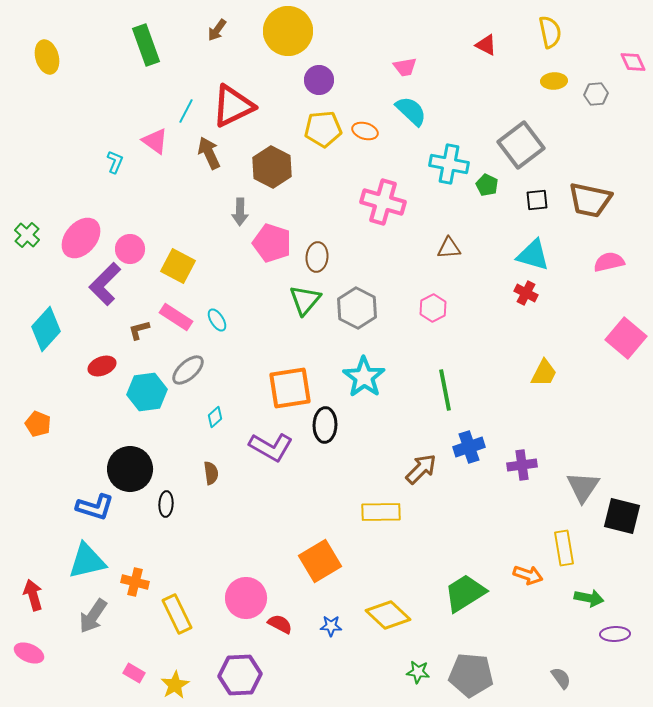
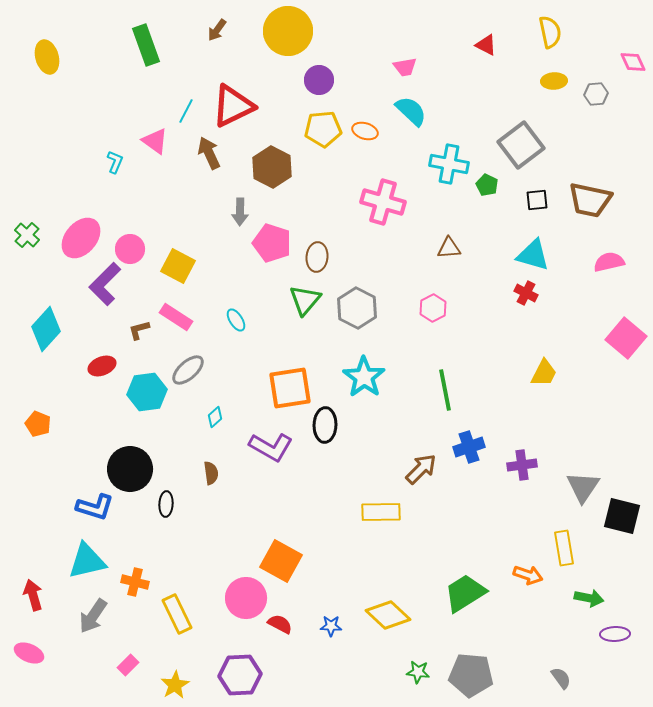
cyan ellipse at (217, 320): moved 19 px right
orange square at (320, 561): moved 39 px left; rotated 30 degrees counterclockwise
pink rectangle at (134, 673): moved 6 px left, 8 px up; rotated 75 degrees counterclockwise
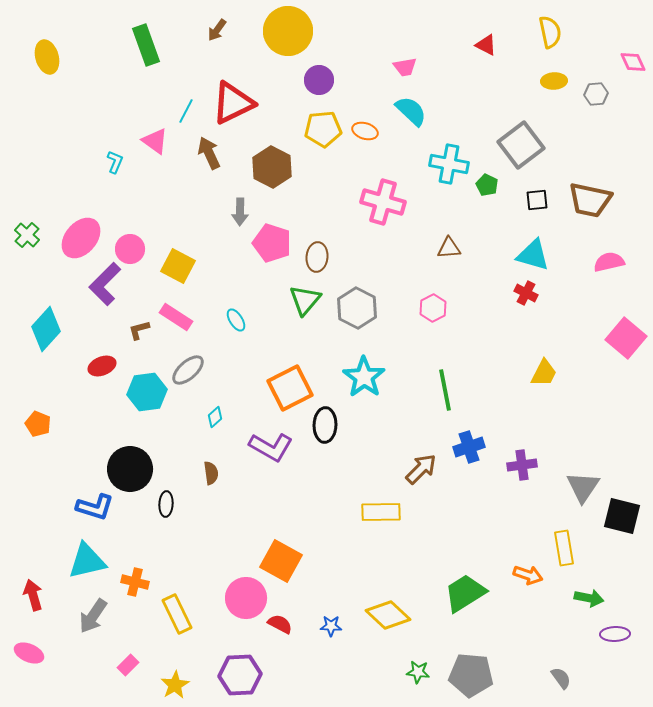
red triangle at (233, 106): moved 3 px up
orange square at (290, 388): rotated 18 degrees counterclockwise
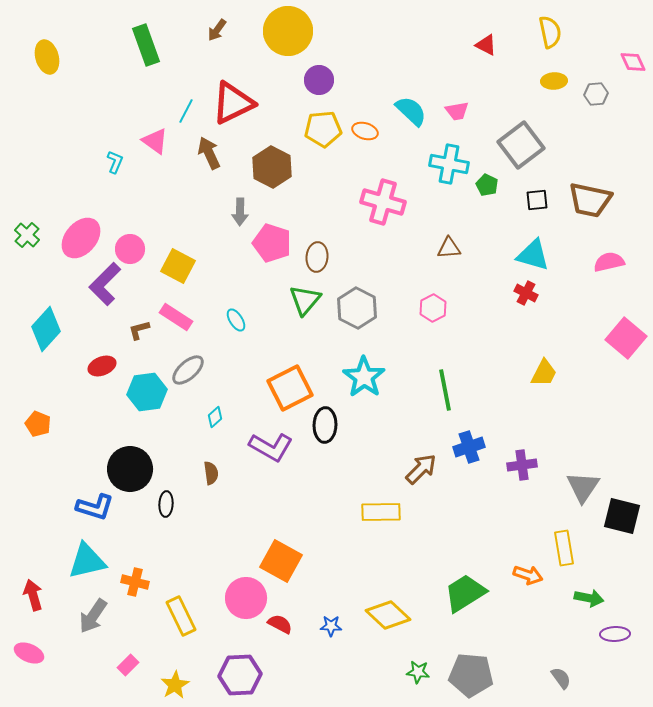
pink trapezoid at (405, 67): moved 52 px right, 44 px down
yellow rectangle at (177, 614): moved 4 px right, 2 px down
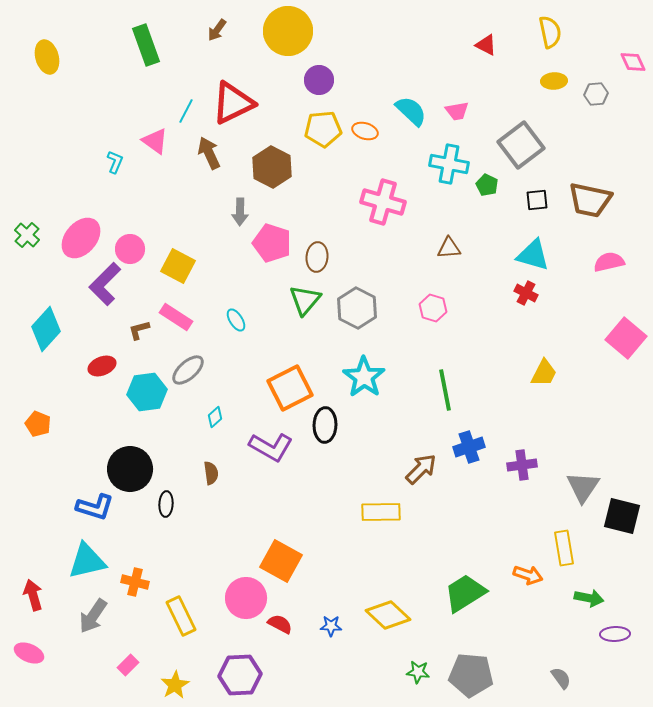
pink hexagon at (433, 308): rotated 16 degrees counterclockwise
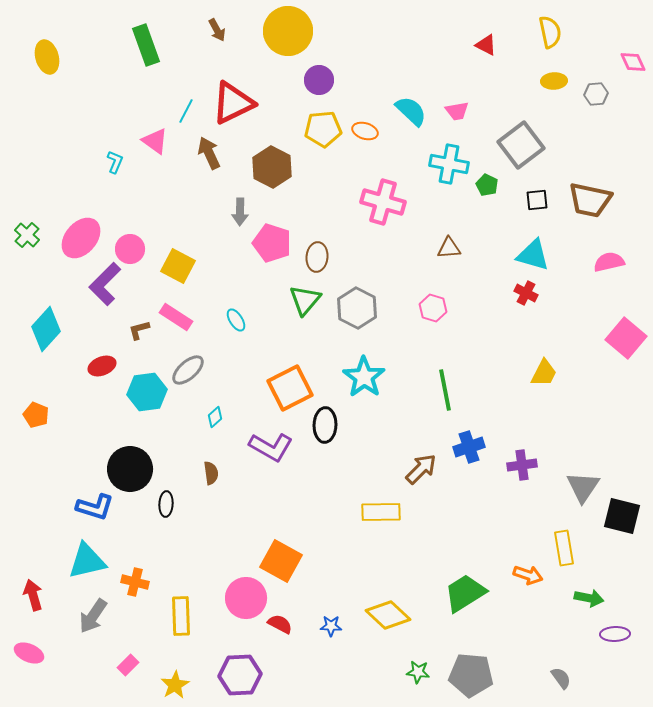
brown arrow at (217, 30): rotated 65 degrees counterclockwise
orange pentagon at (38, 424): moved 2 px left, 9 px up
yellow rectangle at (181, 616): rotated 24 degrees clockwise
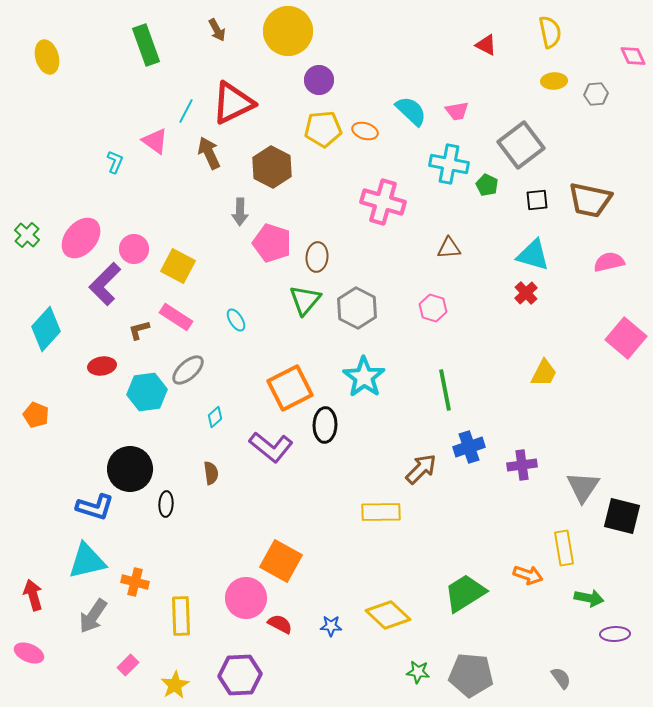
pink diamond at (633, 62): moved 6 px up
pink circle at (130, 249): moved 4 px right
red cross at (526, 293): rotated 20 degrees clockwise
red ellipse at (102, 366): rotated 12 degrees clockwise
purple L-shape at (271, 447): rotated 9 degrees clockwise
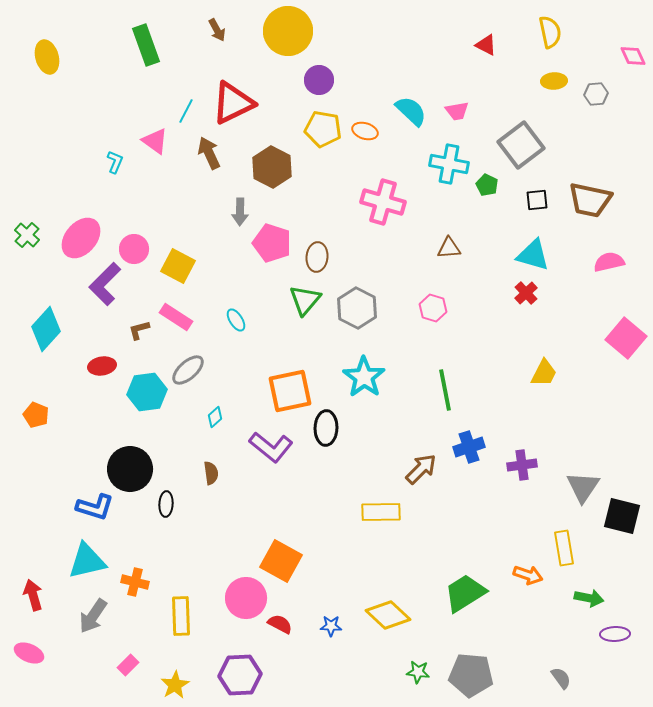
yellow pentagon at (323, 129): rotated 15 degrees clockwise
orange square at (290, 388): moved 3 px down; rotated 15 degrees clockwise
black ellipse at (325, 425): moved 1 px right, 3 px down
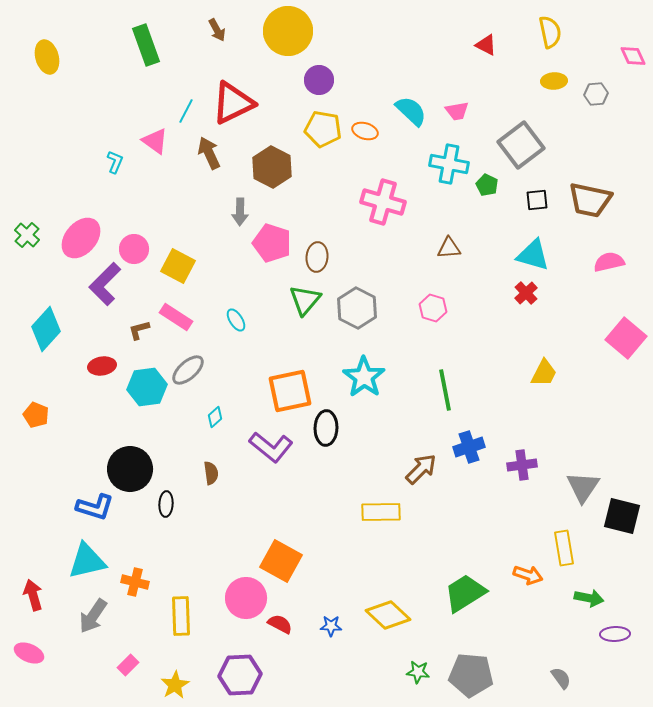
cyan hexagon at (147, 392): moved 5 px up
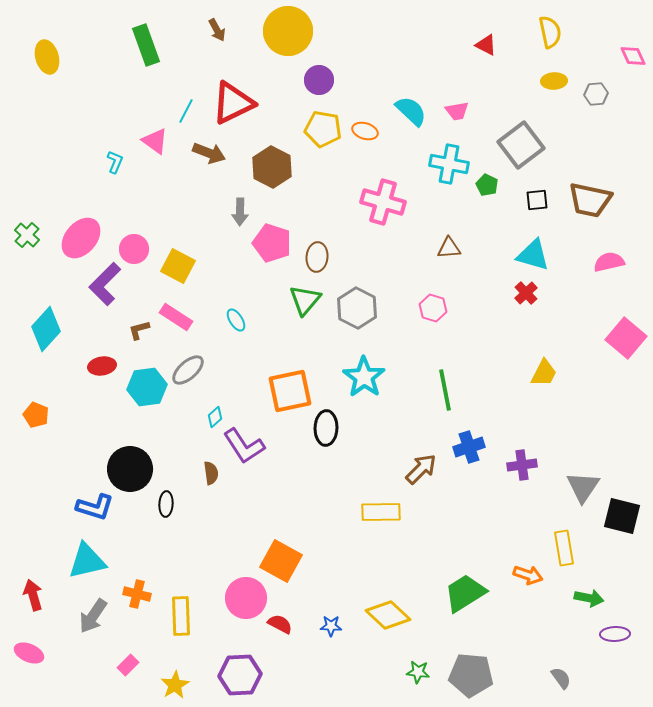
brown arrow at (209, 153): rotated 136 degrees clockwise
purple L-shape at (271, 447): moved 27 px left, 1 px up; rotated 18 degrees clockwise
orange cross at (135, 582): moved 2 px right, 12 px down
